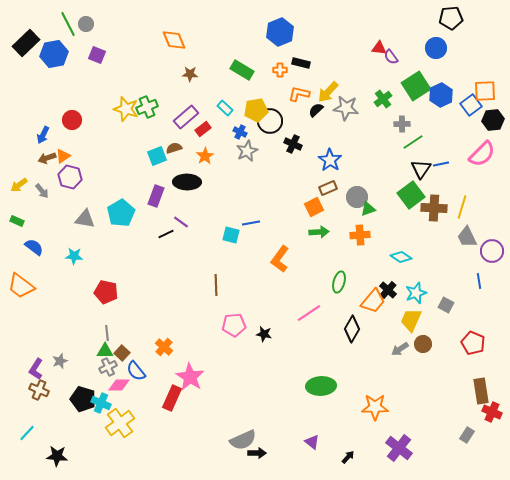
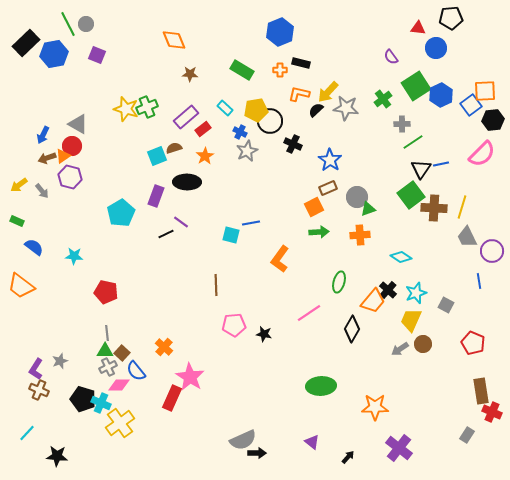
red triangle at (379, 48): moved 39 px right, 20 px up
red circle at (72, 120): moved 26 px down
gray triangle at (85, 219): moved 7 px left, 95 px up; rotated 20 degrees clockwise
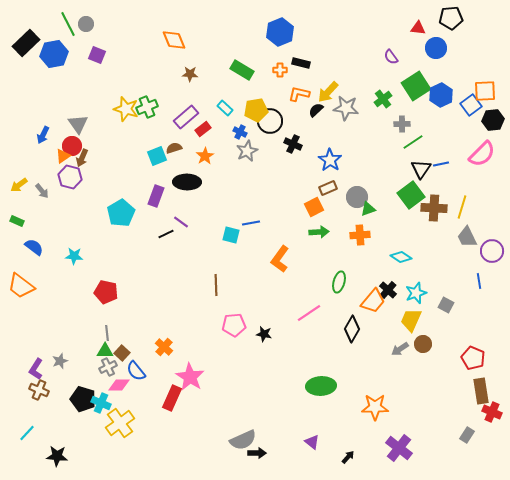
gray triangle at (78, 124): rotated 25 degrees clockwise
brown arrow at (47, 158): moved 35 px right; rotated 48 degrees counterclockwise
red pentagon at (473, 343): moved 15 px down
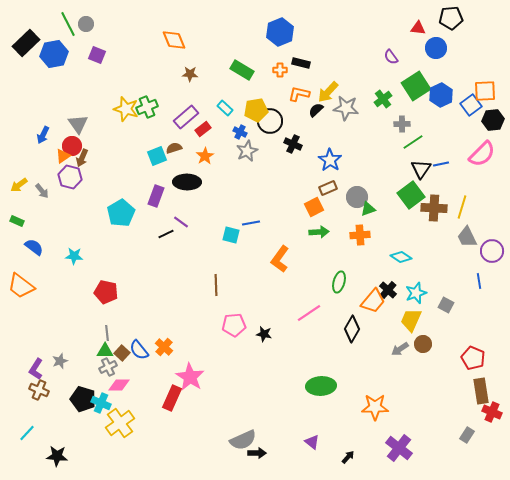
blue semicircle at (136, 371): moved 3 px right, 21 px up
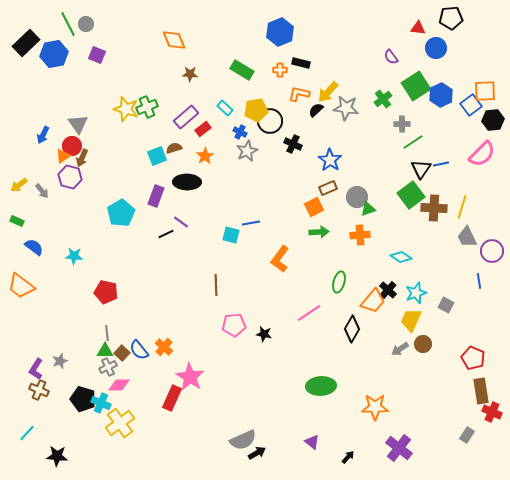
black arrow at (257, 453): rotated 30 degrees counterclockwise
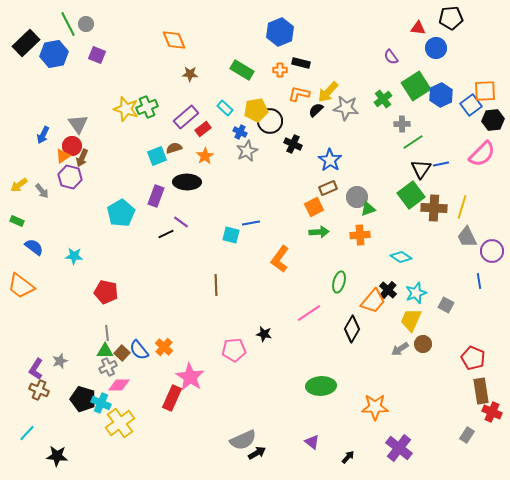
pink pentagon at (234, 325): moved 25 px down
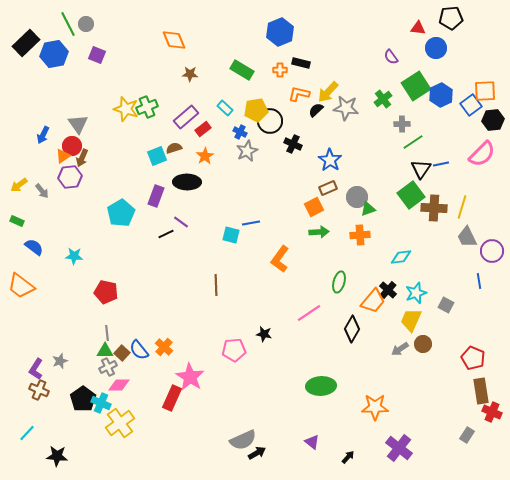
purple hexagon at (70, 177): rotated 20 degrees counterclockwise
cyan diamond at (401, 257): rotated 40 degrees counterclockwise
black pentagon at (83, 399): rotated 20 degrees clockwise
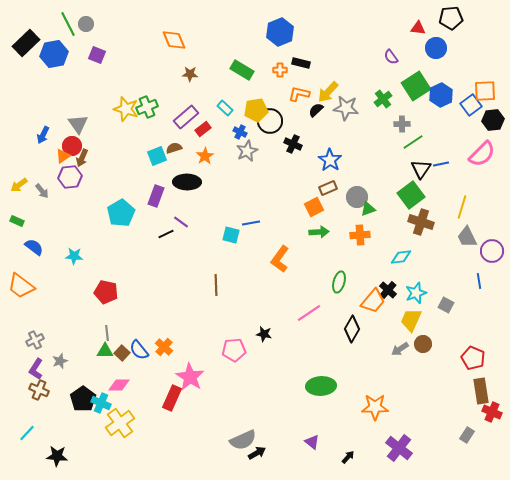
brown cross at (434, 208): moved 13 px left, 14 px down; rotated 15 degrees clockwise
gray cross at (108, 367): moved 73 px left, 27 px up
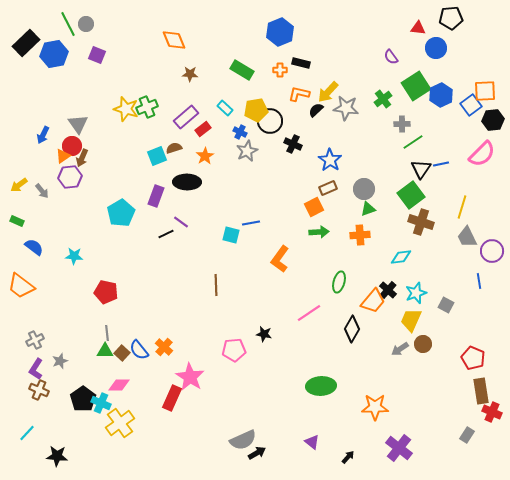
gray circle at (357, 197): moved 7 px right, 8 px up
